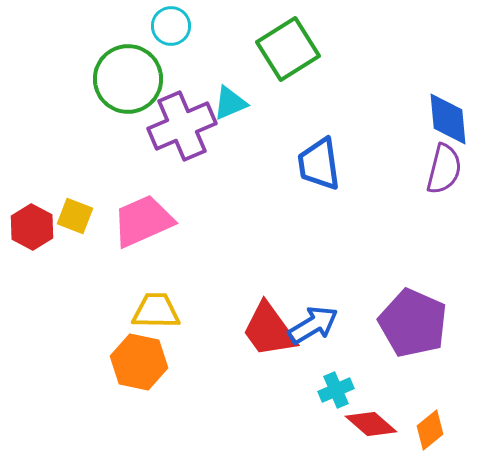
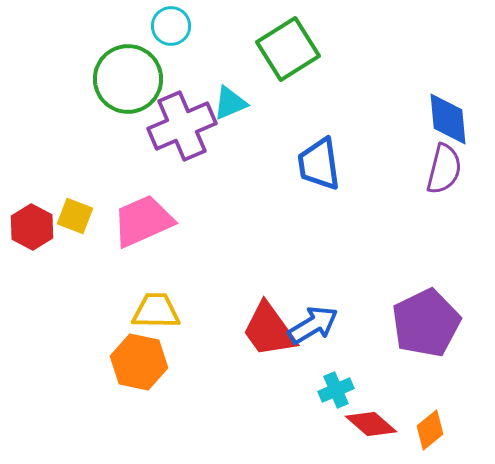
purple pentagon: moved 13 px right; rotated 22 degrees clockwise
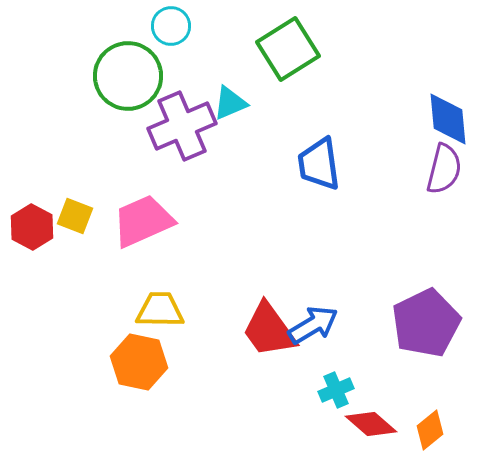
green circle: moved 3 px up
yellow trapezoid: moved 4 px right, 1 px up
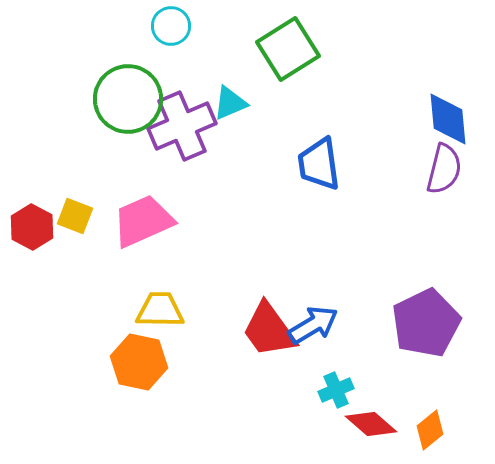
green circle: moved 23 px down
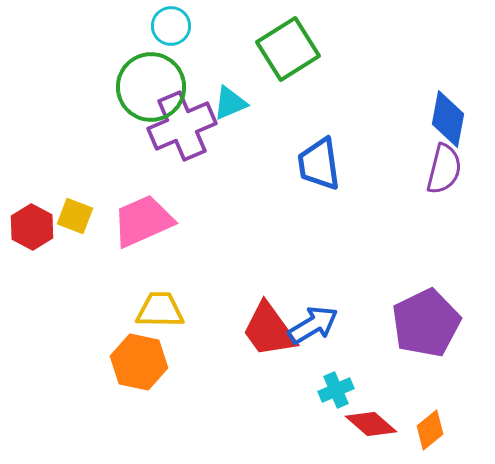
green circle: moved 23 px right, 12 px up
blue diamond: rotated 16 degrees clockwise
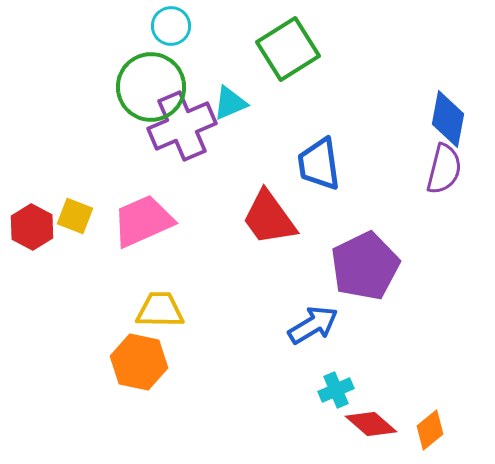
purple pentagon: moved 61 px left, 57 px up
red trapezoid: moved 112 px up
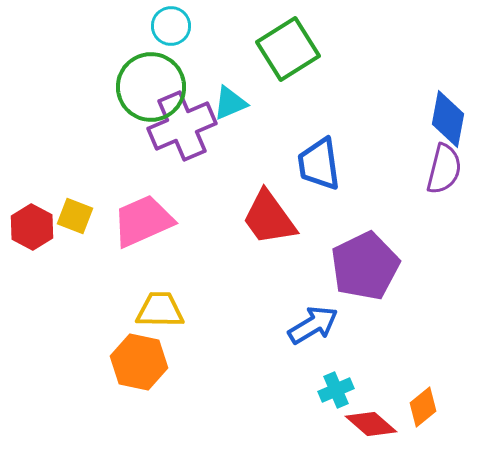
orange diamond: moved 7 px left, 23 px up
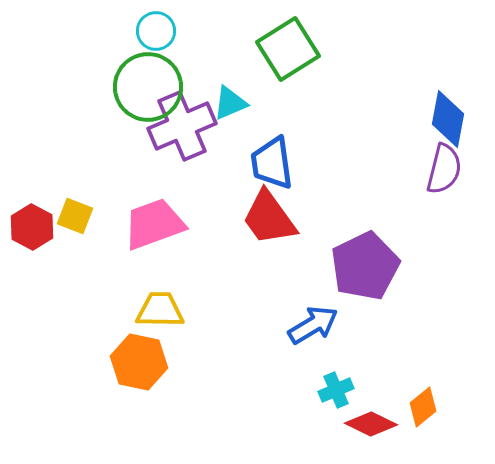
cyan circle: moved 15 px left, 5 px down
green circle: moved 3 px left
blue trapezoid: moved 47 px left, 1 px up
pink trapezoid: moved 11 px right, 3 px down; rotated 4 degrees clockwise
red diamond: rotated 15 degrees counterclockwise
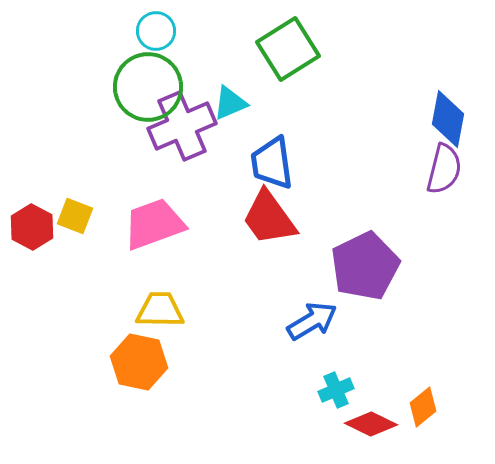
blue arrow: moved 1 px left, 4 px up
